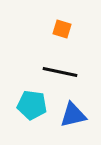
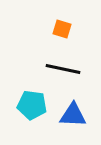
black line: moved 3 px right, 3 px up
blue triangle: rotated 16 degrees clockwise
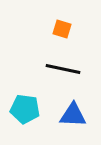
cyan pentagon: moved 7 px left, 4 px down
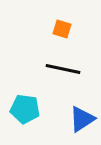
blue triangle: moved 9 px right, 4 px down; rotated 36 degrees counterclockwise
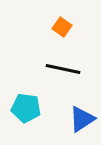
orange square: moved 2 px up; rotated 18 degrees clockwise
cyan pentagon: moved 1 px right, 1 px up
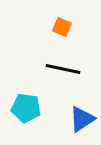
orange square: rotated 12 degrees counterclockwise
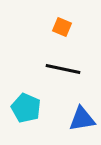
cyan pentagon: rotated 16 degrees clockwise
blue triangle: rotated 24 degrees clockwise
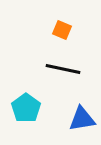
orange square: moved 3 px down
cyan pentagon: rotated 12 degrees clockwise
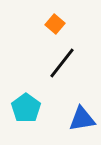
orange square: moved 7 px left, 6 px up; rotated 18 degrees clockwise
black line: moved 1 px left, 6 px up; rotated 64 degrees counterclockwise
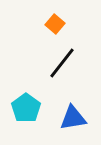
blue triangle: moved 9 px left, 1 px up
